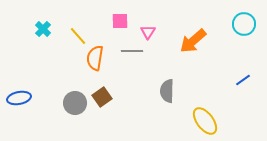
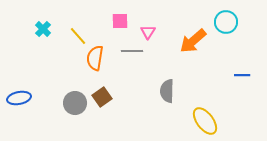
cyan circle: moved 18 px left, 2 px up
blue line: moved 1 px left, 5 px up; rotated 35 degrees clockwise
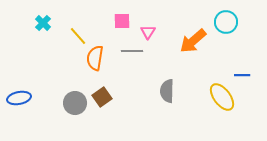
pink square: moved 2 px right
cyan cross: moved 6 px up
yellow ellipse: moved 17 px right, 24 px up
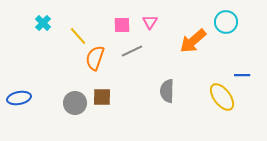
pink square: moved 4 px down
pink triangle: moved 2 px right, 10 px up
gray line: rotated 25 degrees counterclockwise
orange semicircle: rotated 10 degrees clockwise
brown square: rotated 36 degrees clockwise
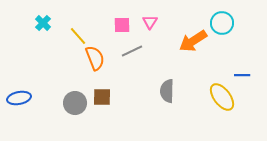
cyan circle: moved 4 px left, 1 px down
orange arrow: rotated 8 degrees clockwise
orange semicircle: rotated 140 degrees clockwise
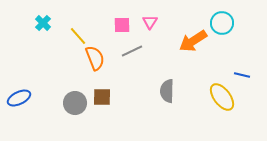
blue line: rotated 14 degrees clockwise
blue ellipse: rotated 15 degrees counterclockwise
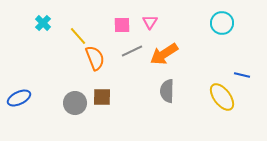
orange arrow: moved 29 px left, 13 px down
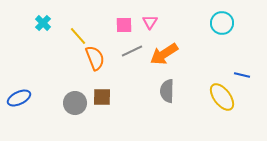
pink square: moved 2 px right
